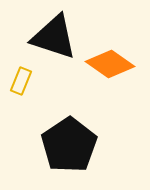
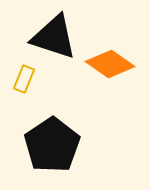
yellow rectangle: moved 3 px right, 2 px up
black pentagon: moved 17 px left
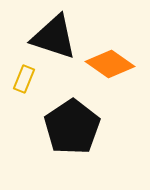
black pentagon: moved 20 px right, 18 px up
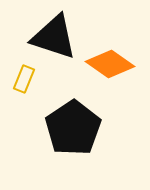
black pentagon: moved 1 px right, 1 px down
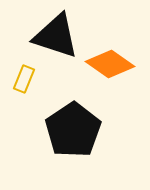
black triangle: moved 2 px right, 1 px up
black pentagon: moved 2 px down
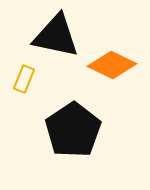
black triangle: rotated 6 degrees counterclockwise
orange diamond: moved 2 px right, 1 px down; rotated 9 degrees counterclockwise
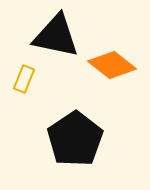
orange diamond: rotated 12 degrees clockwise
black pentagon: moved 2 px right, 9 px down
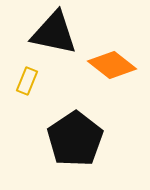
black triangle: moved 2 px left, 3 px up
yellow rectangle: moved 3 px right, 2 px down
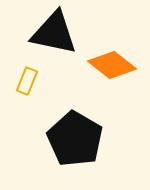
black pentagon: rotated 8 degrees counterclockwise
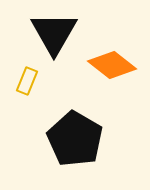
black triangle: rotated 48 degrees clockwise
